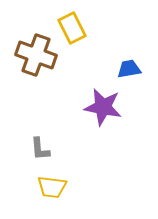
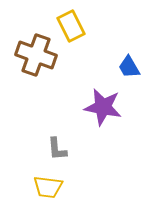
yellow rectangle: moved 1 px left, 2 px up
blue trapezoid: moved 2 px up; rotated 110 degrees counterclockwise
gray L-shape: moved 17 px right
yellow trapezoid: moved 4 px left
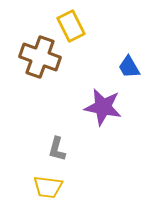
brown cross: moved 4 px right, 2 px down
gray L-shape: rotated 20 degrees clockwise
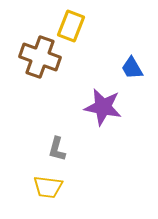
yellow rectangle: rotated 48 degrees clockwise
blue trapezoid: moved 3 px right, 1 px down
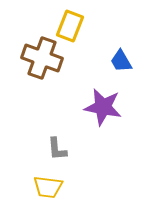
yellow rectangle: moved 1 px left
brown cross: moved 2 px right, 1 px down
blue trapezoid: moved 11 px left, 7 px up
gray L-shape: rotated 20 degrees counterclockwise
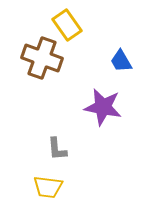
yellow rectangle: moved 3 px left, 1 px up; rotated 56 degrees counterclockwise
